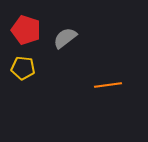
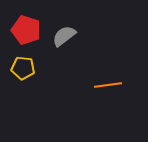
gray semicircle: moved 1 px left, 2 px up
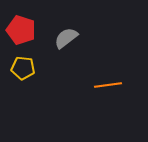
red pentagon: moved 5 px left
gray semicircle: moved 2 px right, 2 px down
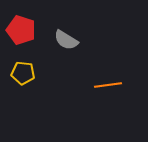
gray semicircle: moved 2 px down; rotated 110 degrees counterclockwise
yellow pentagon: moved 5 px down
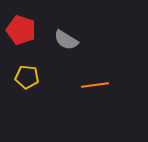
yellow pentagon: moved 4 px right, 4 px down
orange line: moved 13 px left
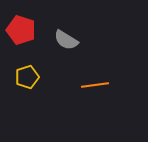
yellow pentagon: rotated 25 degrees counterclockwise
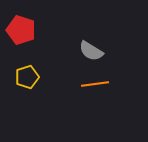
gray semicircle: moved 25 px right, 11 px down
orange line: moved 1 px up
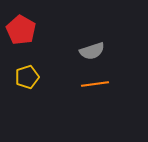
red pentagon: rotated 12 degrees clockwise
gray semicircle: moved 1 px right; rotated 50 degrees counterclockwise
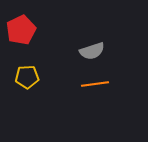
red pentagon: rotated 16 degrees clockwise
yellow pentagon: rotated 15 degrees clockwise
